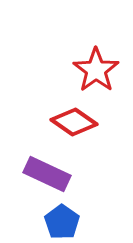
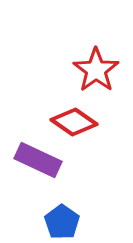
purple rectangle: moved 9 px left, 14 px up
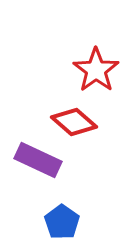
red diamond: rotated 6 degrees clockwise
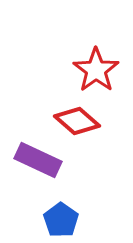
red diamond: moved 3 px right, 1 px up
blue pentagon: moved 1 px left, 2 px up
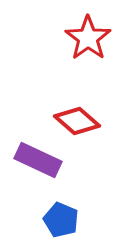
red star: moved 8 px left, 32 px up
blue pentagon: rotated 12 degrees counterclockwise
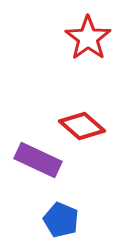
red diamond: moved 5 px right, 5 px down
